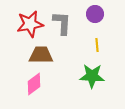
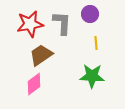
purple circle: moved 5 px left
yellow line: moved 1 px left, 2 px up
brown trapezoid: rotated 35 degrees counterclockwise
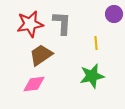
purple circle: moved 24 px right
green star: rotated 15 degrees counterclockwise
pink diamond: rotated 30 degrees clockwise
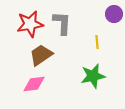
yellow line: moved 1 px right, 1 px up
green star: moved 1 px right
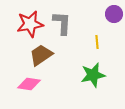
green star: moved 1 px up
pink diamond: moved 5 px left; rotated 15 degrees clockwise
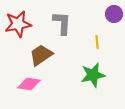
red star: moved 12 px left
